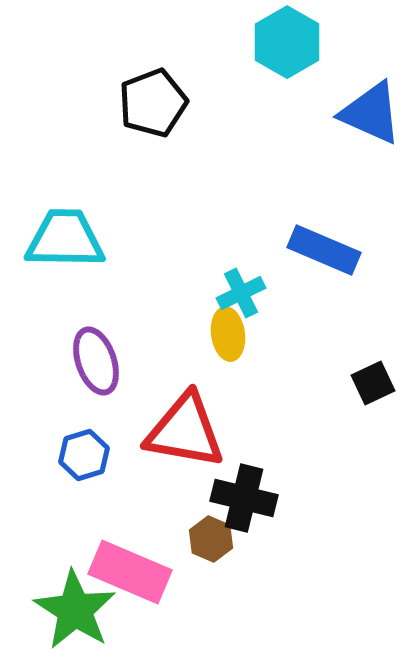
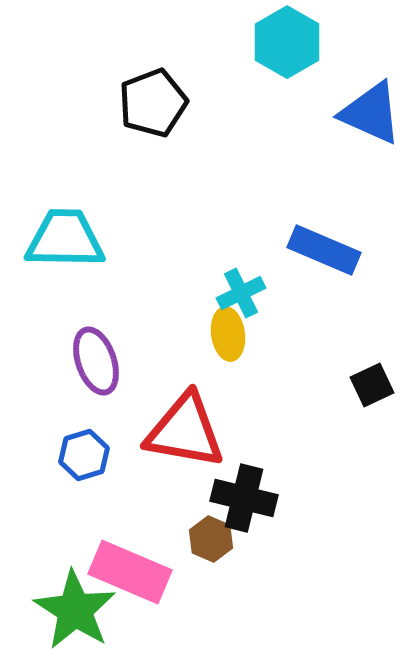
black square: moved 1 px left, 2 px down
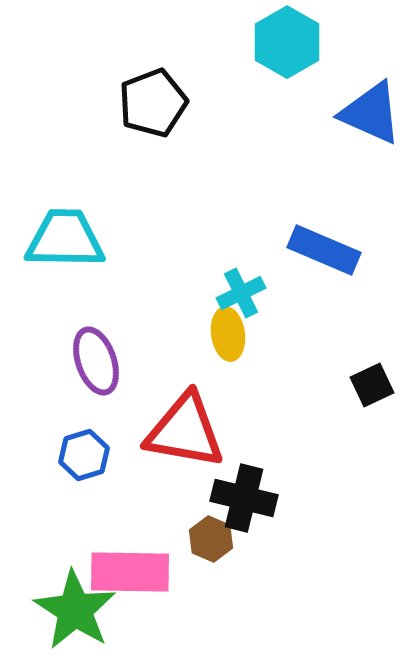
pink rectangle: rotated 22 degrees counterclockwise
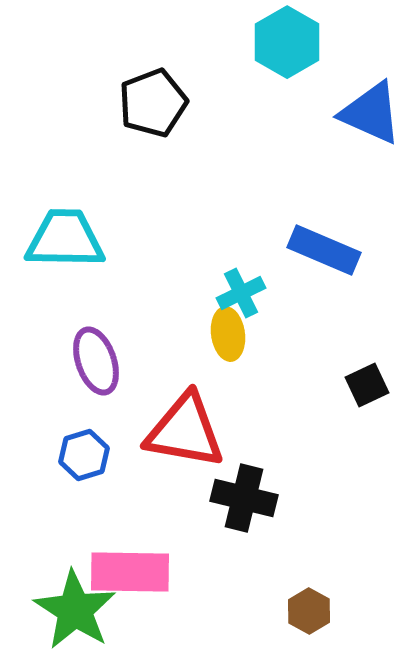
black square: moved 5 px left
brown hexagon: moved 98 px right, 72 px down; rotated 6 degrees clockwise
